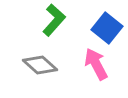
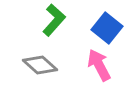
pink arrow: moved 3 px right, 1 px down
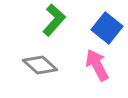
pink arrow: moved 2 px left
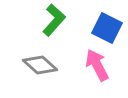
blue square: rotated 12 degrees counterclockwise
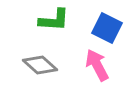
green L-shape: rotated 52 degrees clockwise
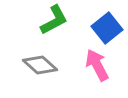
green L-shape: rotated 32 degrees counterclockwise
blue square: rotated 24 degrees clockwise
